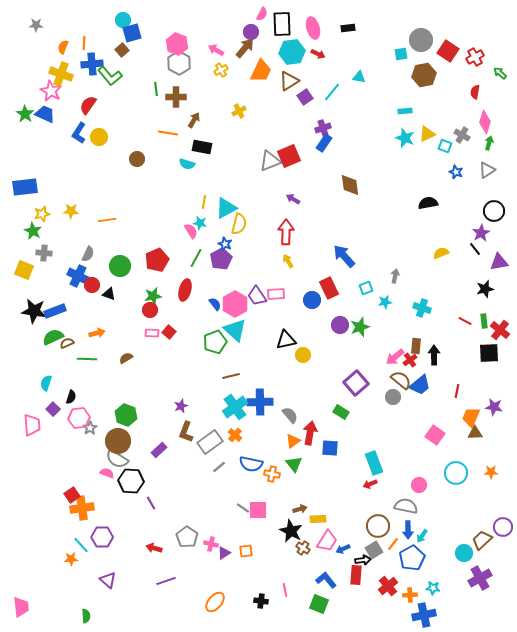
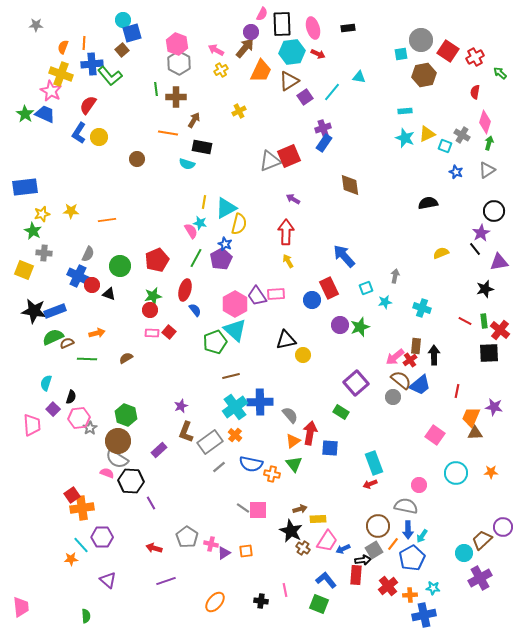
blue semicircle at (215, 304): moved 20 px left, 6 px down
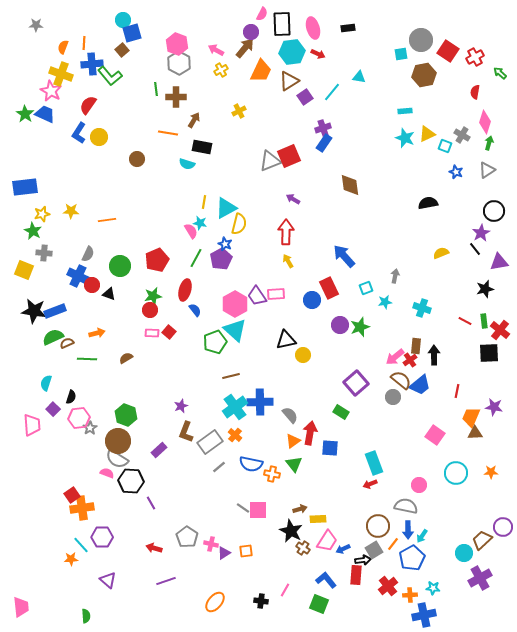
pink line at (285, 590): rotated 40 degrees clockwise
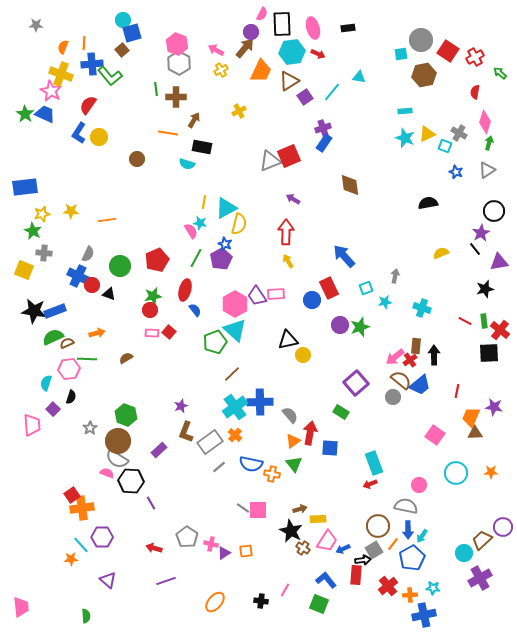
gray cross at (462, 135): moved 3 px left, 2 px up
black triangle at (286, 340): moved 2 px right
brown line at (231, 376): moved 1 px right, 2 px up; rotated 30 degrees counterclockwise
pink hexagon at (79, 418): moved 10 px left, 49 px up
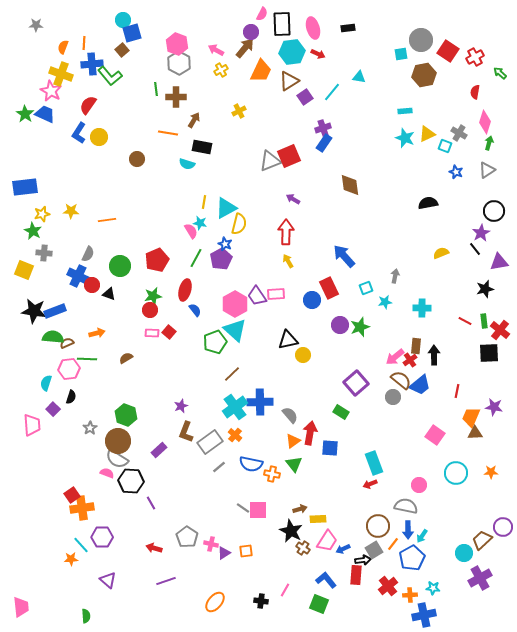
cyan cross at (422, 308): rotated 18 degrees counterclockwise
green semicircle at (53, 337): rotated 30 degrees clockwise
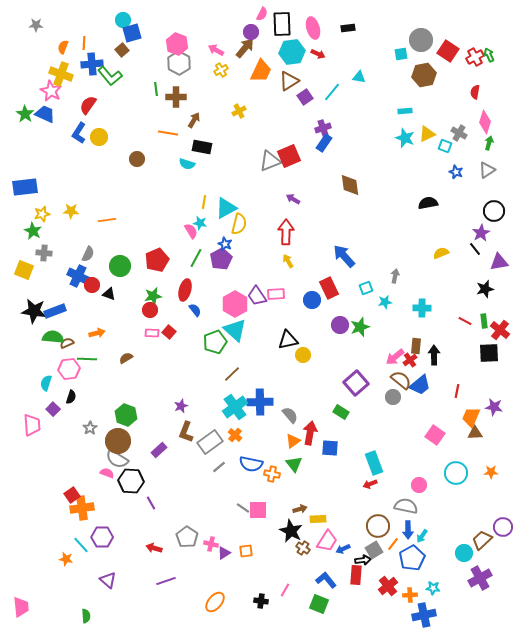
green arrow at (500, 73): moved 11 px left, 18 px up; rotated 24 degrees clockwise
orange star at (71, 559): moved 5 px left; rotated 16 degrees clockwise
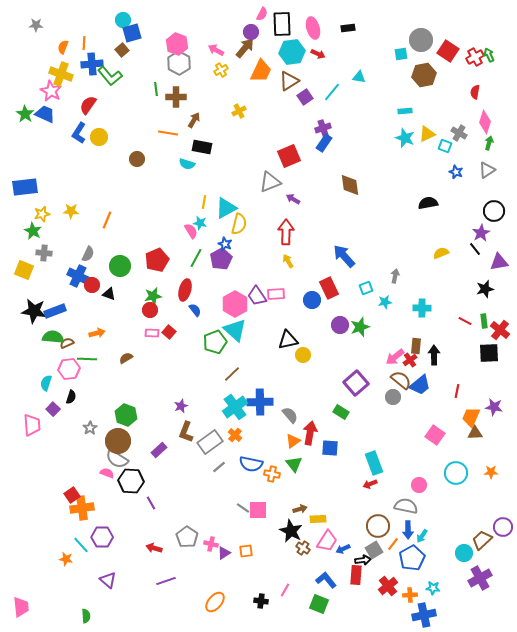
gray triangle at (270, 161): moved 21 px down
orange line at (107, 220): rotated 60 degrees counterclockwise
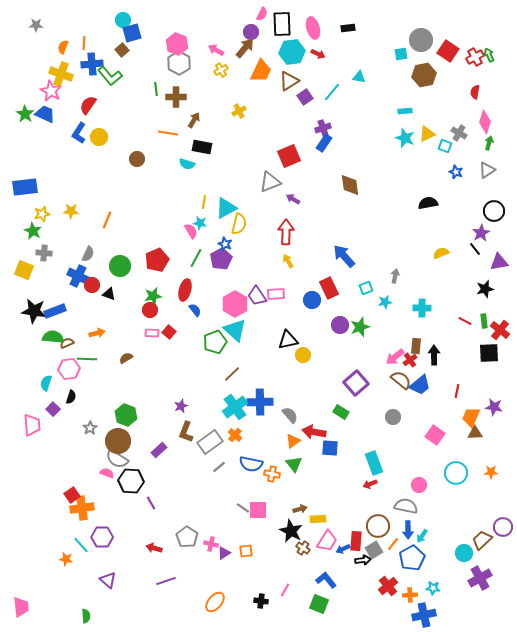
gray circle at (393, 397): moved 20 px down
red arrow at (310, 433): moved 4 px right, 1 px up; rotated 90 degrees counterclockwise
red rectangle at (356, 575): moved 34 px up
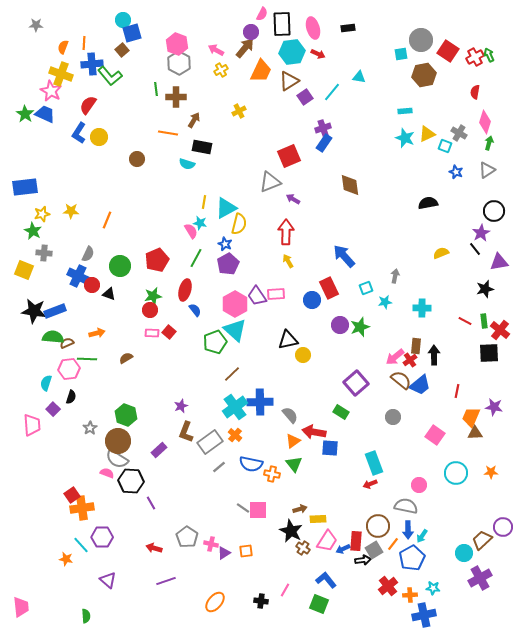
purple pentagon at (221, 259): moved 7 px right, 5 px down
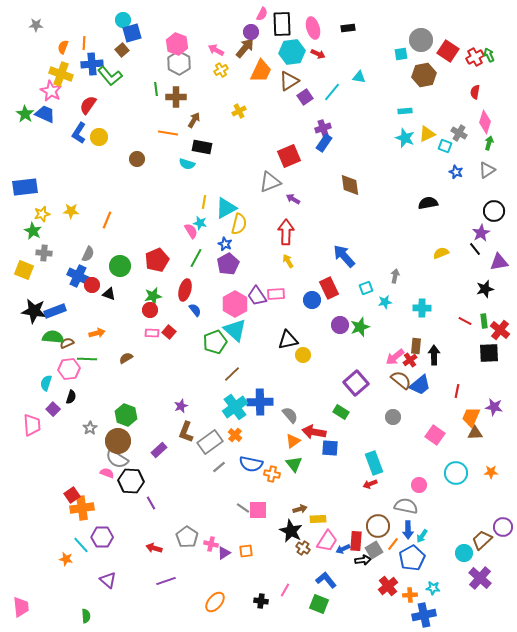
purple cross at (480, 578): rotated 20 degrees counterclockwise
